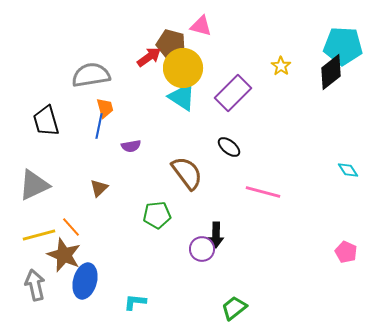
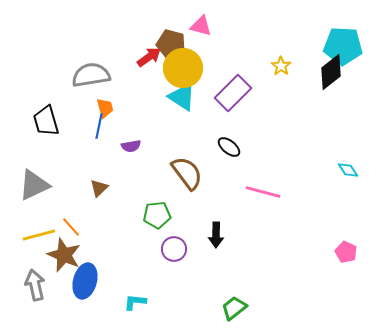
purple circle: moved 28 px left
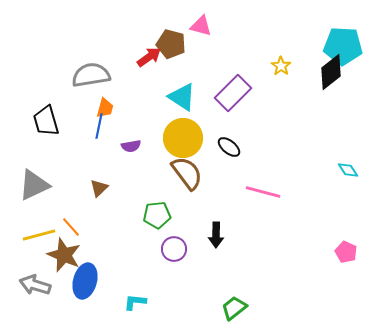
yellow circle: moved 70 px down
orange trapezoid: rotated 30 degrees clockwise
gray arrow: rotated 60 degrees counterclockwise
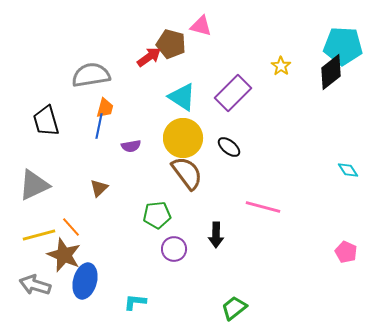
pink line: moved 15 px down
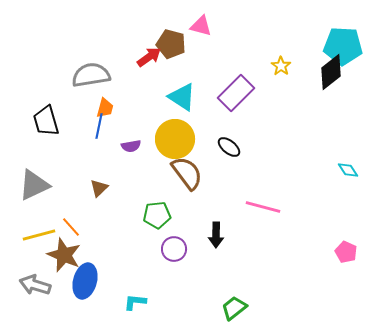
purple rectangle: moved 3 px right
yellow circle: moved 8 px left, 1 px down
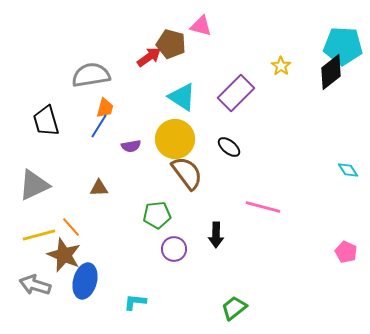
blue line: rotated 20 degrees clockwise
brown triangle: rotated 42 degrees clockwise
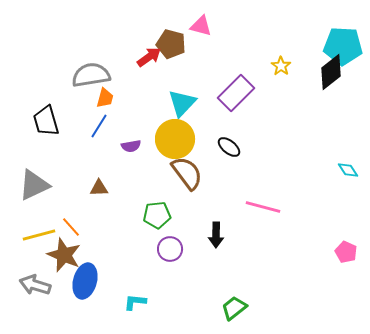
cyan triangle: moved 6 px down; rotated 40 degrees clockwise
orange trapezoid: moved 10 px up
purple circle: moved 4 px left
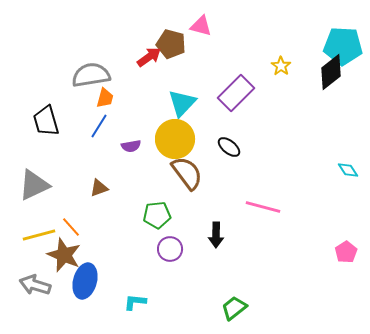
brown triangle: rotated 18 degrees counterclockwise
pink pentagon: rotated 15 degrees clockwise
